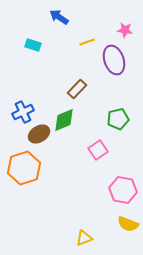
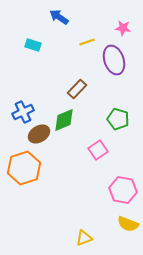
pink star: moved 2 px left, 2 px up
green pentagon: rotated 30 degrees clockwise
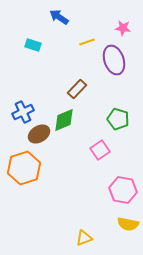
pink square: moved 2 px right
yellow semicircle: rotated 10 degrees counterclockwise
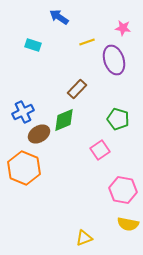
orange hexagon: rotated 20 degrees counterclockwise
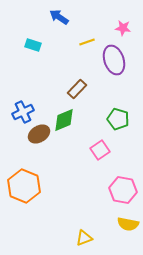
orange hexagon: moved 18 px down
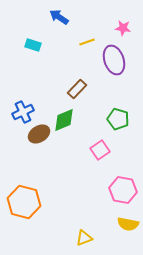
orange hexagon: moved 16 px down; rotated 8 degrees counterclockwise
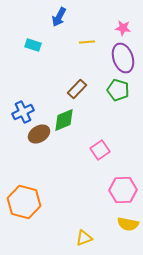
blue arrow: rotated 96 degrees counterclockwise
yellow line: rotated 14 degrees clockwise
purple ellipse: moved 9 px right, 2 px up
green pentagon: moved 29 px up
pink hexagon: rotated 12 degrees counterclockwise
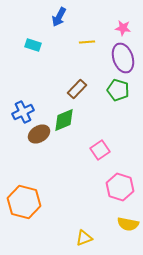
pink hexagon: moved 3 px left, 3 px up; rotated 20 degrees clockwise
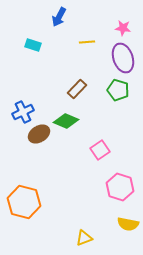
green diamond: moved 2 px right, 1 px down; rotated 45 degrees clockwise
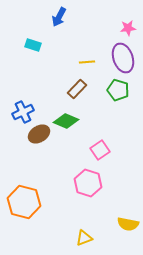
pink star: moved 5 px right; rotated 14 degrees counterclockwise
yellow line: moved 20 px down
pink hexagon: moved 32 px left, 4 px up
